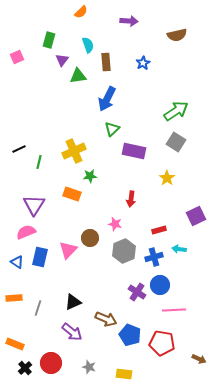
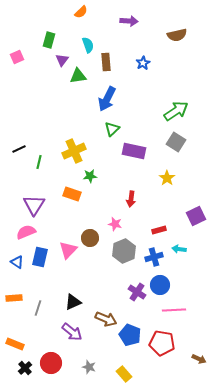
yellow rectangle at (124, 374): rotated 42 degrees clockwise
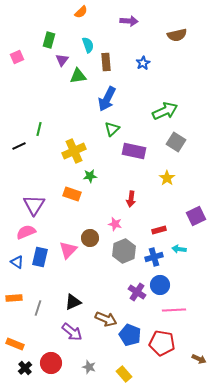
green arrow at (176, 111): moved 11 px left; rotated 10 degrees clockwise
black line at (19, 149): moved 3 px up
green line at (39, 162): moved 33 px up
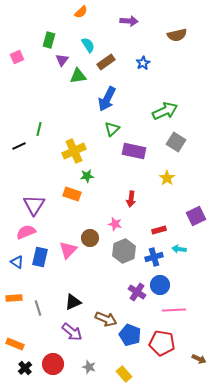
cyan semicircle at (88, 45): rotated 14 degrees counterclockwise
brown rectangle at (106, 62): rotated 60 degrees clockwise
green star at (90, 176): moved 3 px left
gray line at (38, 308): rotated 35 degrees counterclockwise
red circle at (51, 363): moved 2 px right, 1 px down
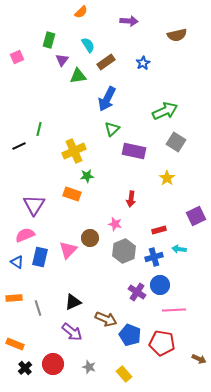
pink semicircle at (26, 232): moved 1 px left, 3 px down
